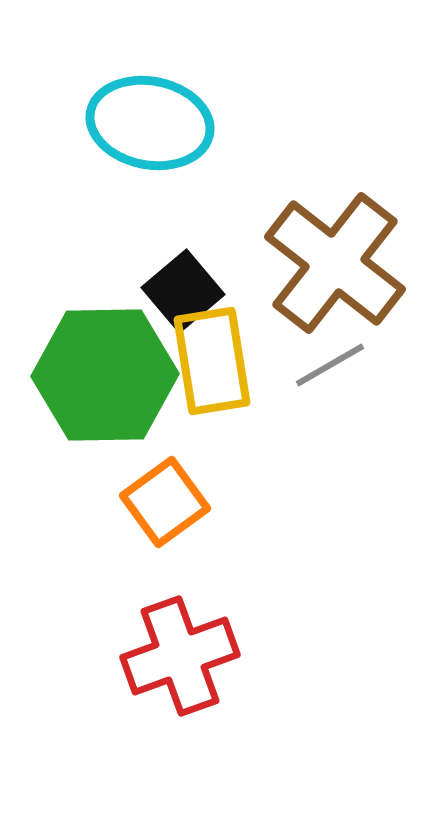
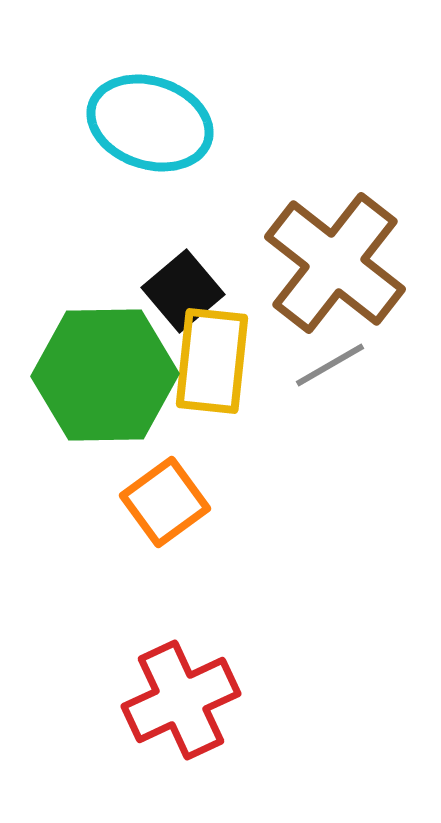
cyan ellipse: rotated 7 degrees clockwise
yellow rectangle: rotated 15 degrees clockwise
red cross: moved 1 px right, 44 px down; rotated 5 degrees counterclockwise
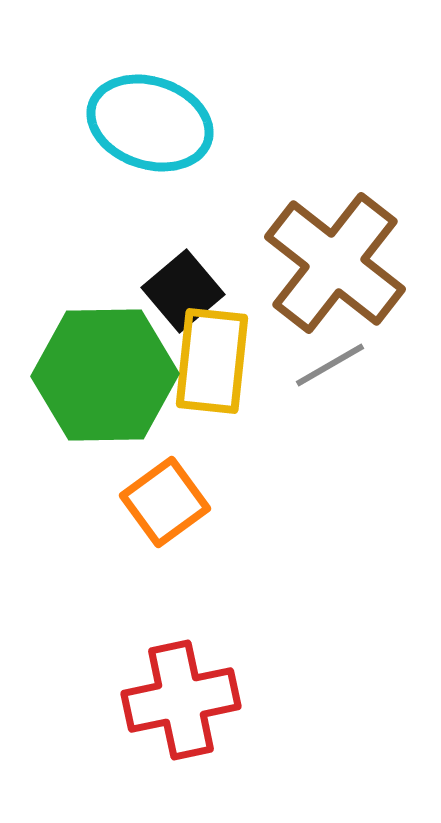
red cross: rotated 13 degrees clockwise
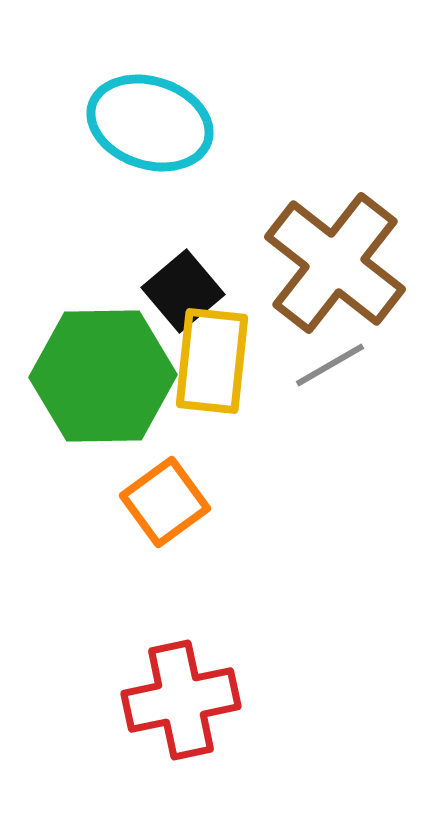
green hexagon: moved 2 px left, 1 px down
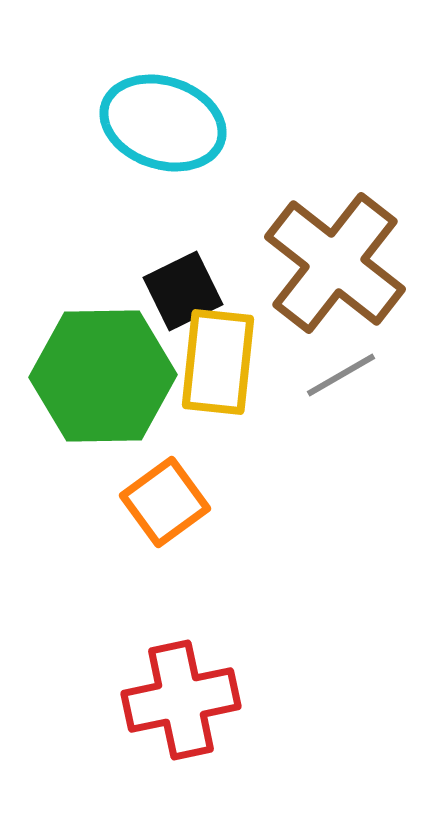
cyan ellipse: moved 13 px right
black square: rotated 14 degrees clockwise
yellow rectangle: moved 6 px right, 1 px down
gray line: moved 11 px right, 10 px down
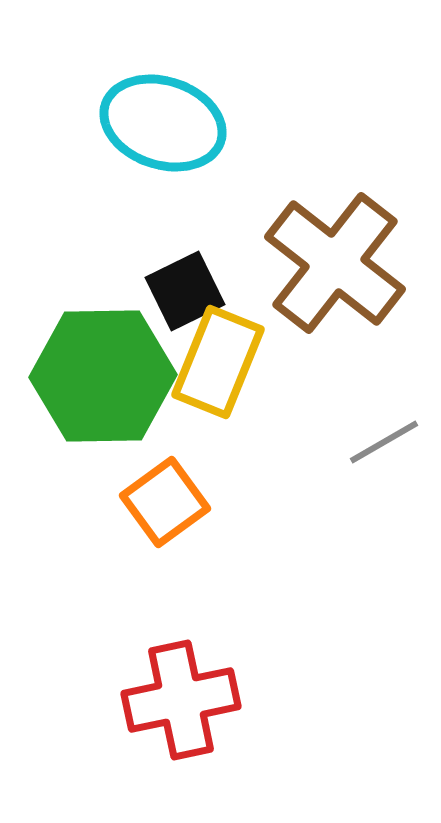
black square: moved 2 px right
yellow rectangle: rotated 16 degrees clockwise
gray line: moved 43 px right, 67 px down
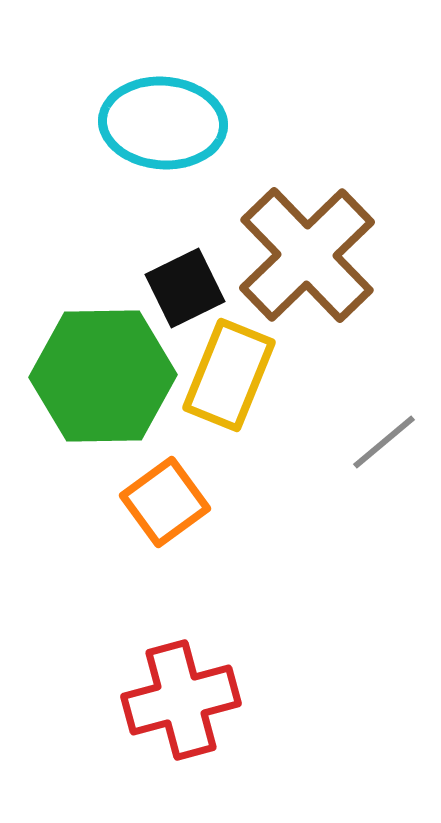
cyan ellipse: rotated 14 degrees counterclockwise
brown cross: moved 28 px left, 8 px up; rotated 8 degrees clockwise
black square: moved 3 px up
yellow rectangle: moved 11 px right, 13 px down
gray line: rotated 10 degrees counterclockwise
red cross: rotated 3 degrees counterclockwise
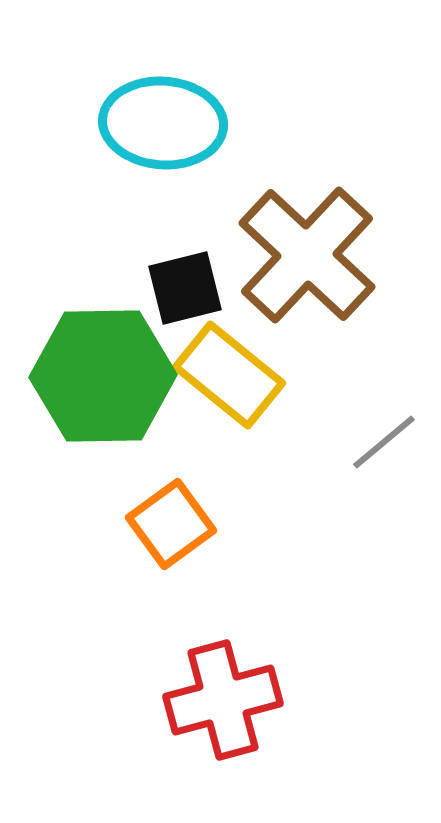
brown cross: rotated 3 degrees counterclockwise
black square: rotated 12 degrees clockwise
yellow rectangle: rotated 73 degrees counterclockwise
orange square: moved 6 px right, 22 px down
red cross: moved 42 px right
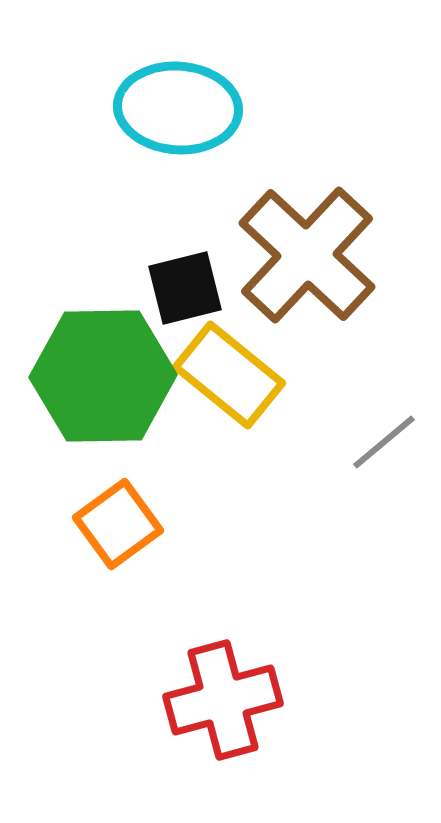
cyan ellipse: moved 15 px right, 15 px up
orange square: moved 53 px left
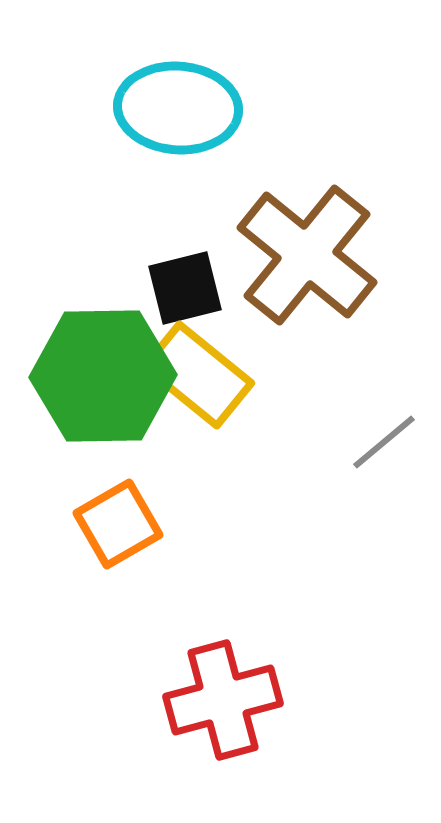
brown cross: rotated 4 degrees counterclockwise
yellow rectangle: moved 31 px left
orange square: rotated 6 degrees clockwise
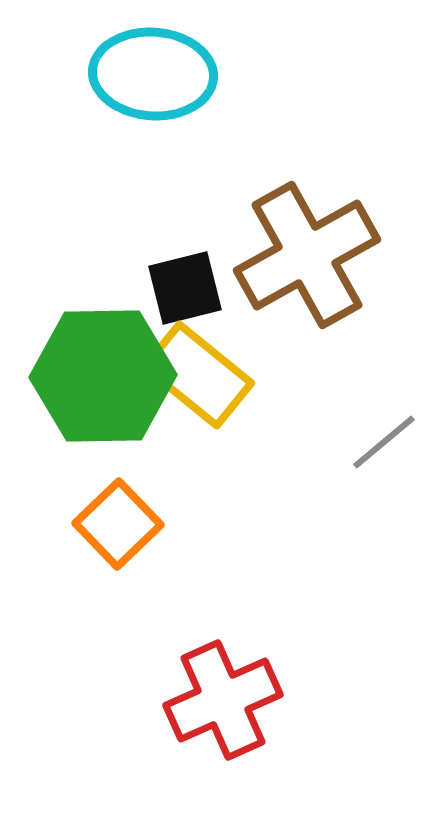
cyan ellipse: moved 25 px left, 34 px up
brown cross: rotated 22 degrees clockwise
orange square: rotated 14 degrees counterclockwise
red cross: rotated 9 degrees counterclockwise
